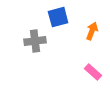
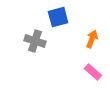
orange arrow: moved 8 px down
gray cross: rotated 25 degrees clockwise
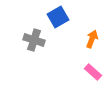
blue square: rotated 15 degrees counterclockwise
gray cross: moved 1 px left, 1 px up
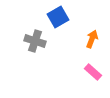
gray cross: moved 1 px right, 1 px down
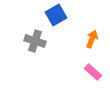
blue square: moved 2 px left, 2 px up
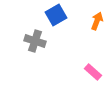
orange arrow: moved 5 px right, 18 px up
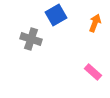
orange arrow: moved 2 px left, 2 px down
gray cross: moved 4 px left, 2 px up
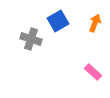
blue square: moved 2 px right, 6 px down
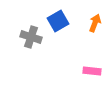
gray cross: moved 2 px up
pink rectangle: moved 1 px left, 1 px up; rotated 36 degrees counterclockwise
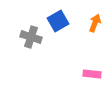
pink rectangle: moved 3 px down
